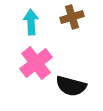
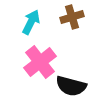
cyan arrow: rotated 30 degrees clockwise
pink cross: moved 4 px right, 1 px up
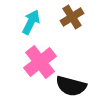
brown cross: rotated 15 degrees counterclockwise
